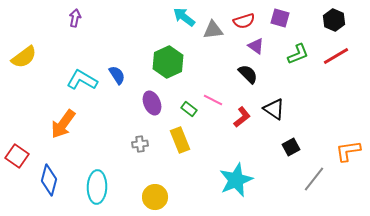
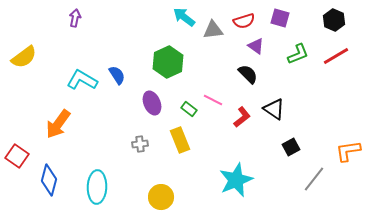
orange arrow: moved 5 px left
yellow circle: moved 6 px right
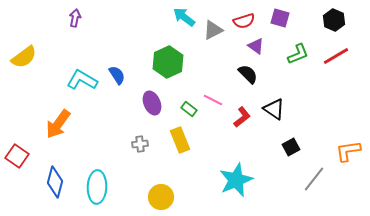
gray triangle: rotated 20 degrees counterclockwise
blue diamond: moved 6 px right, 2 px down
